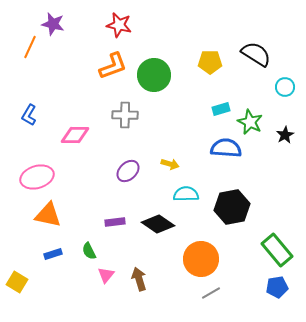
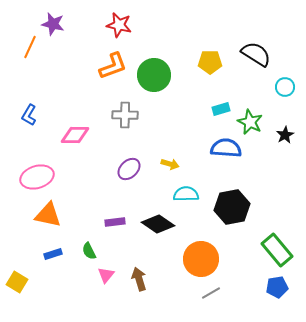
purple ellipse: moved 1 px right, 2 px up
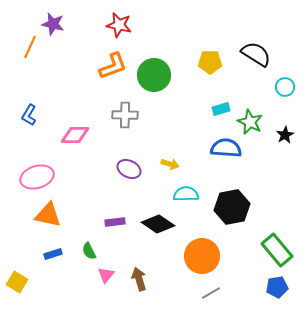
purple ellipse: rotated 70 degrees clockwise
orange circle: moved 1 px right, 3 px up
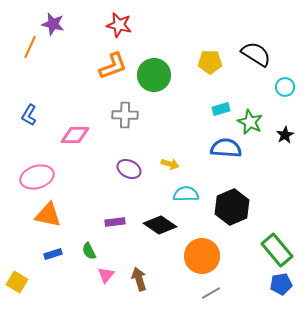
black hexagon: rotated 12 degrees counterclockwise
black diamond: moved 2 px right, 1 px down
blue pentagon: moved 4 px right, 3 px up
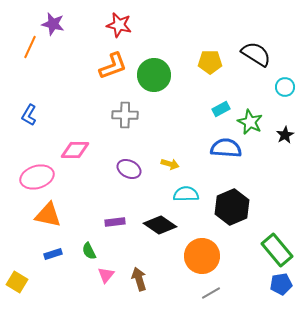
cyan rectangle: rotated 12 degrees counterclockwise
pink diamond: moved 15 px down
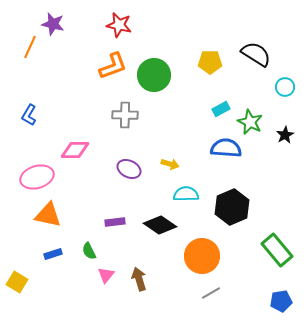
blue pentagon: moved 17 px down
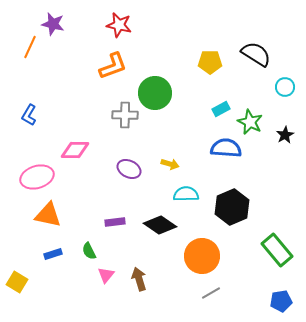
green circle: moved 1 px right, 18 px down
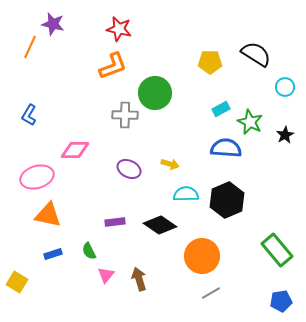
red star: moved 4 px down
black hexagon: moved 5 px left, 7 px up
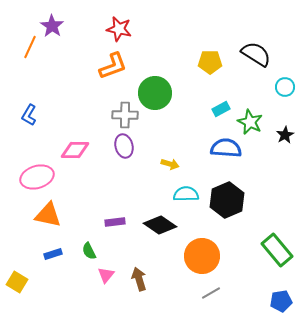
purple star: moved 1 px left, 2 px down; rotated 20 degrees clockwise
purple ellipse: moved 5 px left, 23 px up; rotated 50 degrees clockwise
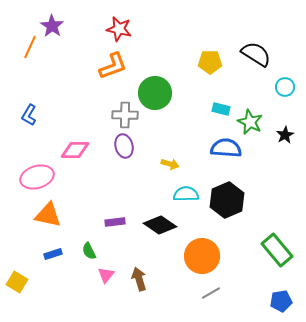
cyan rectangle: rotated 42 degrees clockwise
